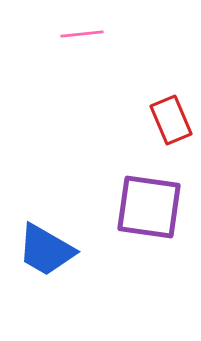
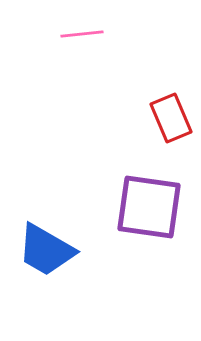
red rectangle: moved 2 px up
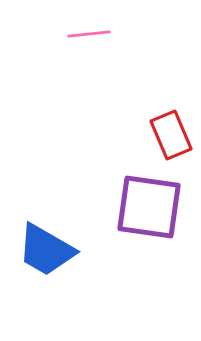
pink line: moved 7 px right
red rectangle: moved 17 px down
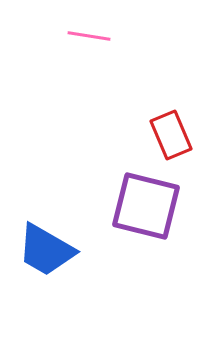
pink line: moved 2 px down; rotated 15 degrees clockwise
purple square: moved 3 px left, 1 px up; rotated 6 degrees clockwise
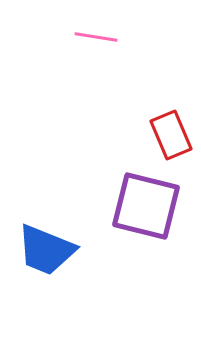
pink line: moved 7 px right, 1 px down
blue trapezoid: rotated 8 degrees counterclockwise
